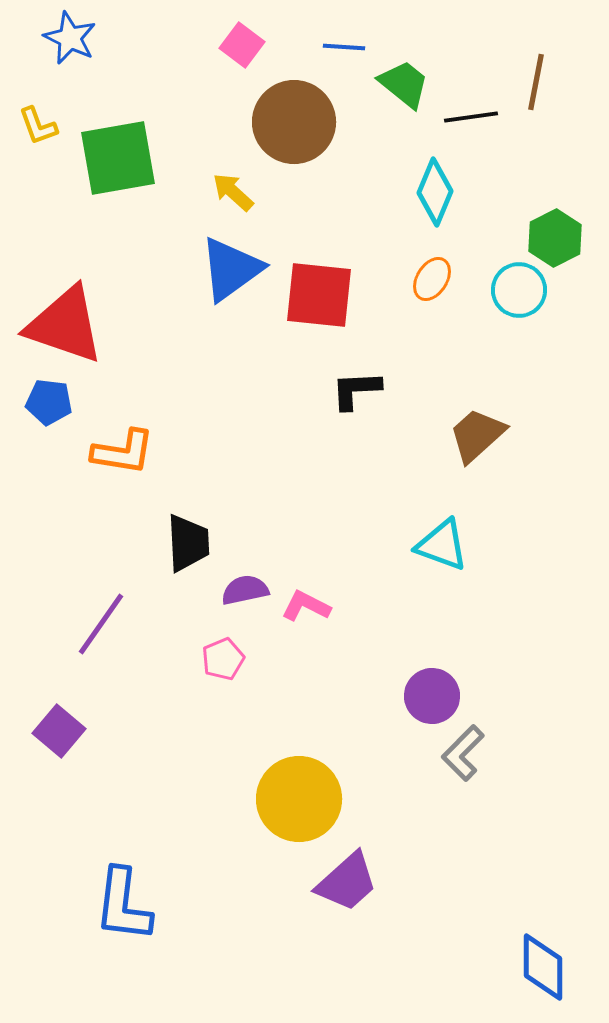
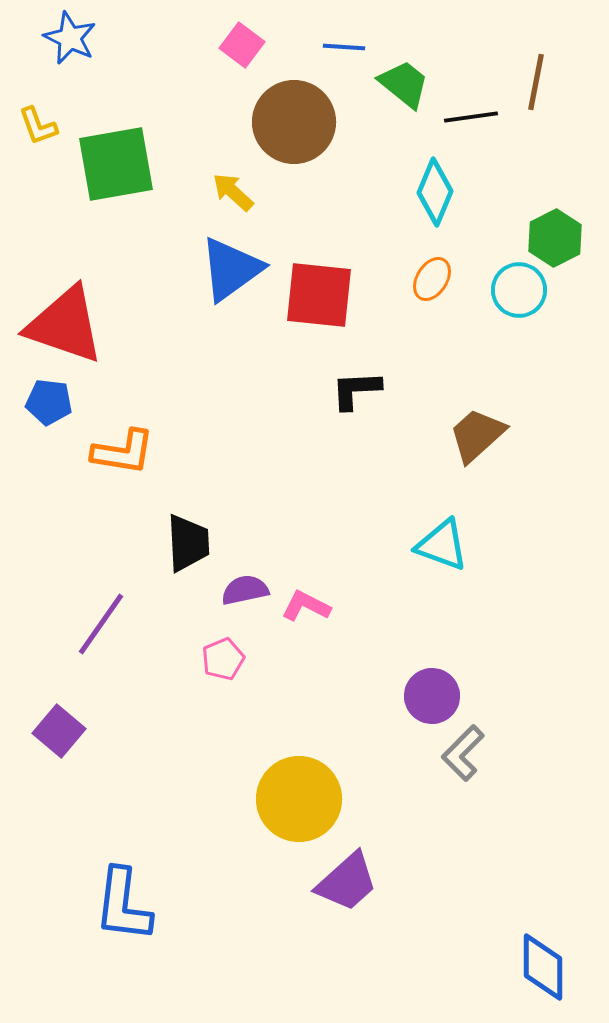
green square: moved 2 px left, 6 px down
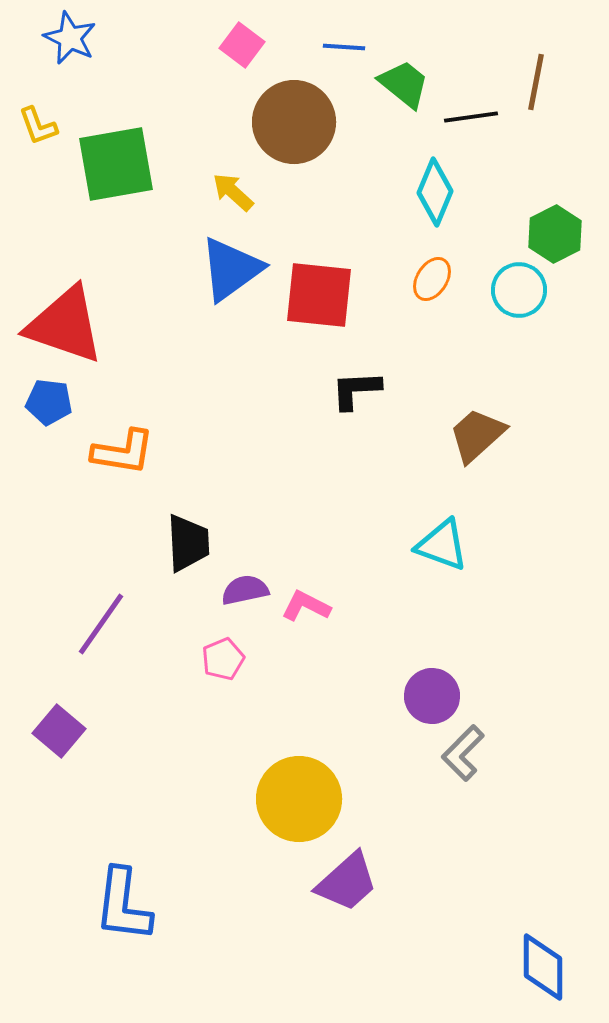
green hexagon: moved 4 px up
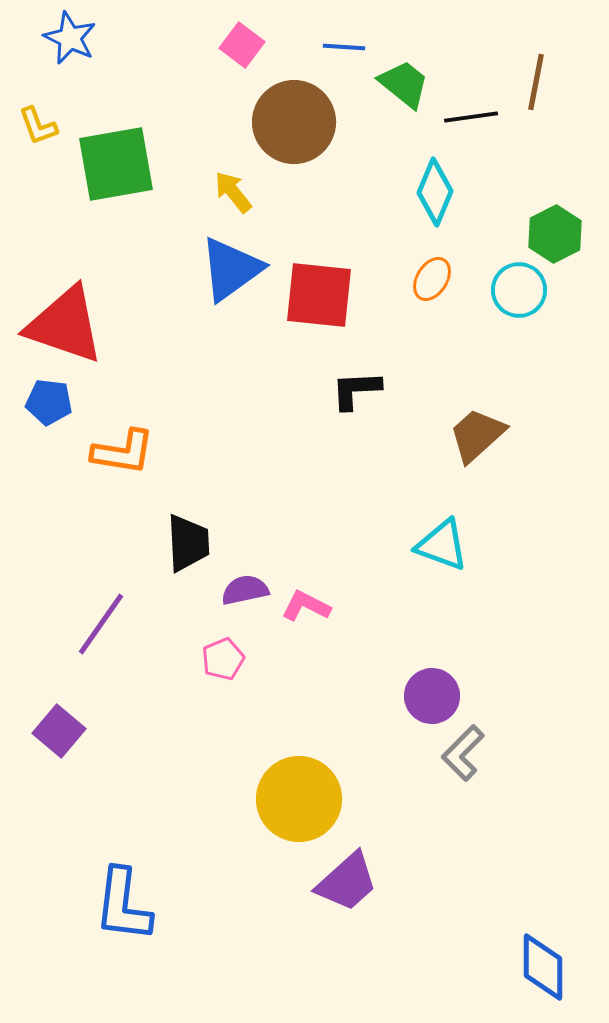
yellow arrow: rotated 9 degrees clockwise
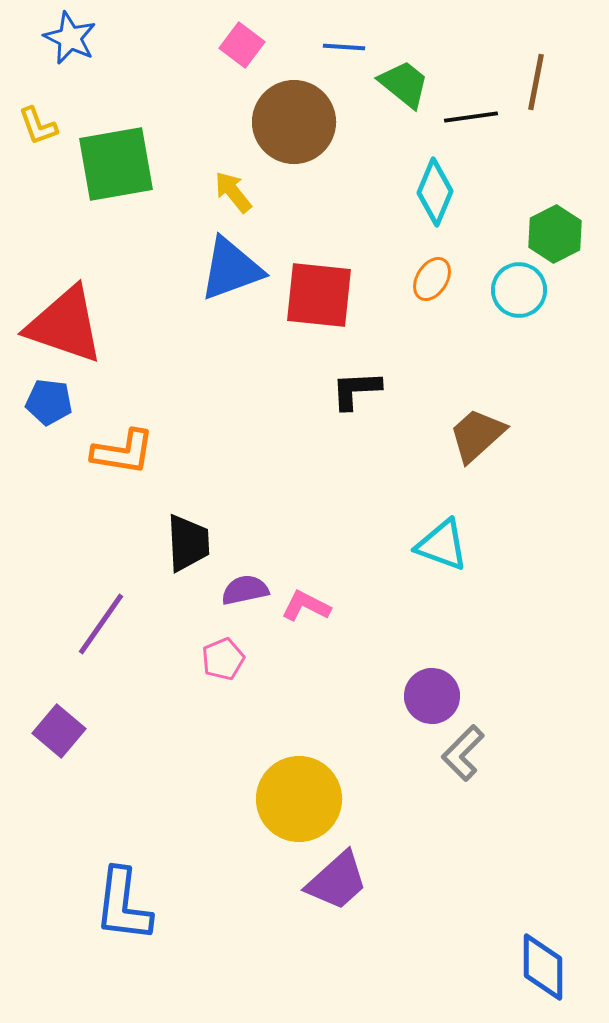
blue triangle: rotated 16 degrees clockwise
purple trapezoid: moved 10 px left, 1 px up
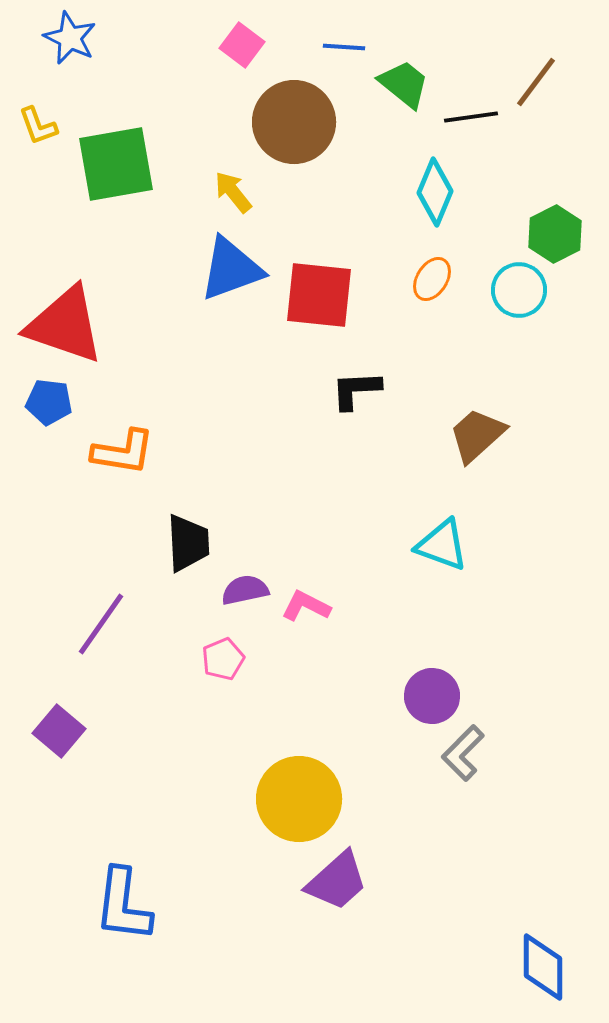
brown line: rotated 26 degrees clockwise
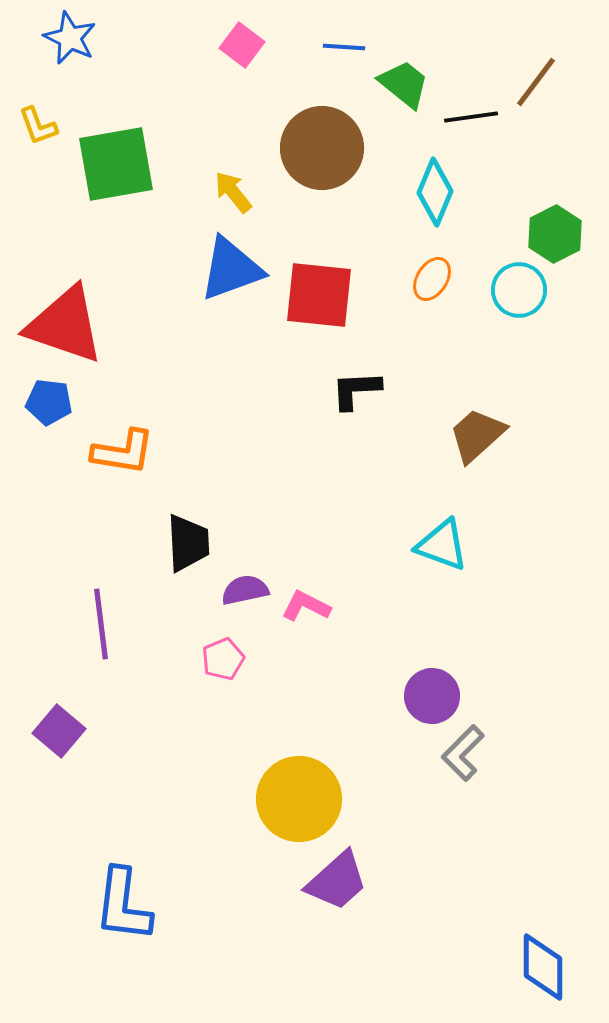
brown circle: moved 28 px right, 26 px down
purple line: rotated 42 degrees counterclockwise
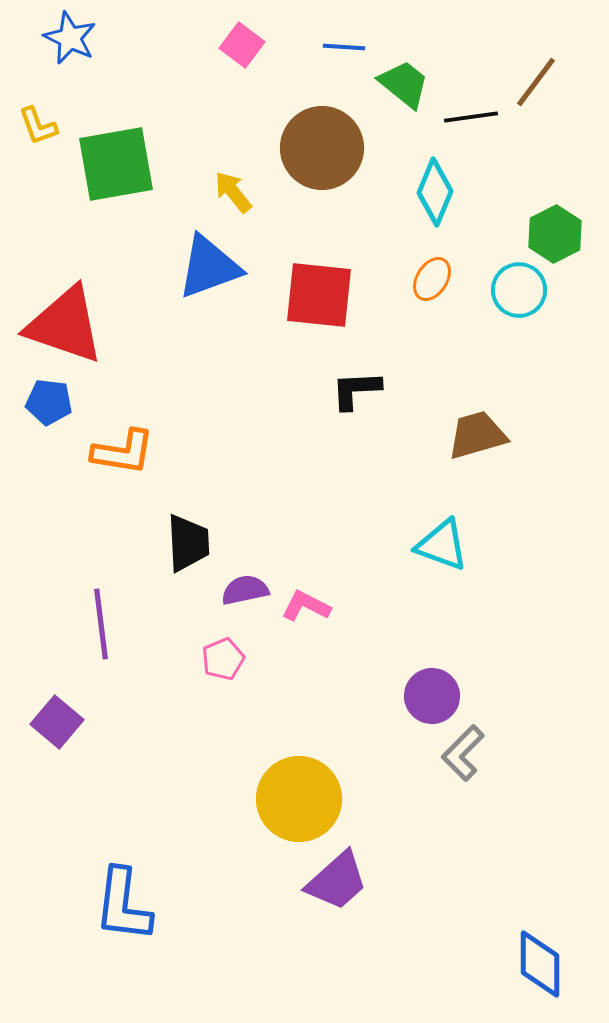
blue triangle: moved 22 px left, 2 px up
brown trapezoid: rotated 26 degrees clockwise
purple square: moved 2 px left, 9 px up
blue diamond: moved 3 px left, 3 px up
